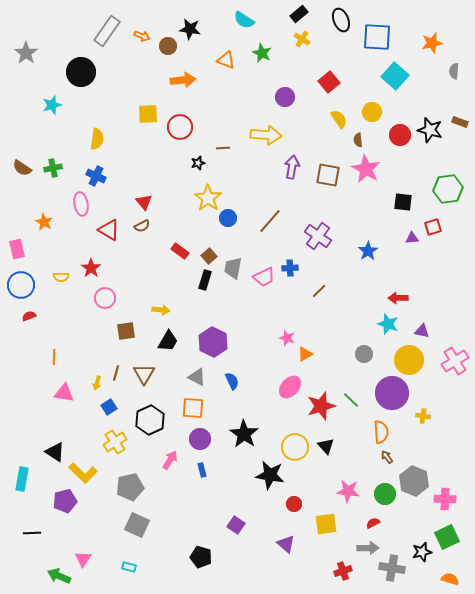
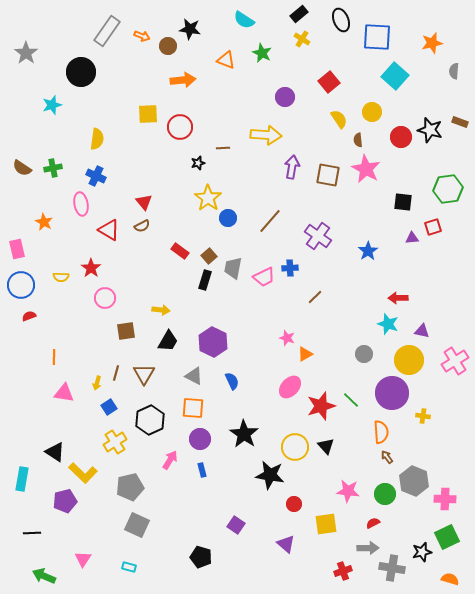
red circle at (400, 135): moved 1 px right, 2 px down
brown line at (319, 291): moved 4 px left, 6 px down
gray triangle at (197, 377): moved 3 px left, 1 px up
green arrow at (59, 576): moved 15 px left
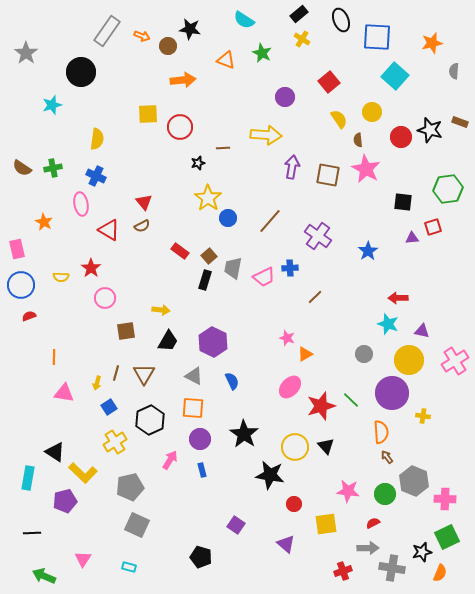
cyan rectangle at (22, 479): moved 6 px right, 1 px up
orange semicircle at (450, 579): moved 10 px left, 6 px up; rotated 96 degrees clockwise
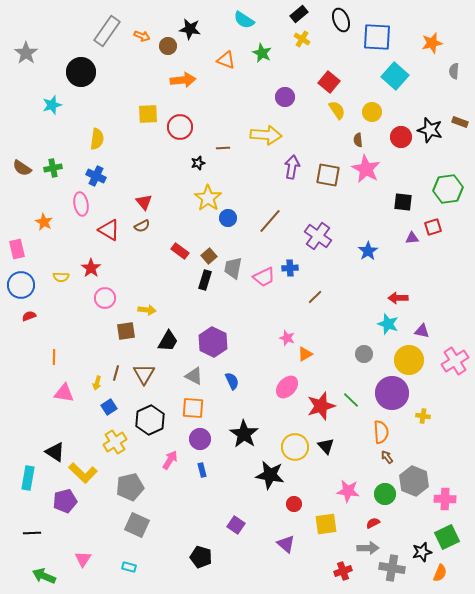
red square at (329, 82): rotated 10 degrees counterclockwise
yellow semicircle at (339, 119): moved 2 px left, 9 px up
yellow arrow at (161, 310): moved 14 px left
pink ellipse at (290, 387): moved 3 px left
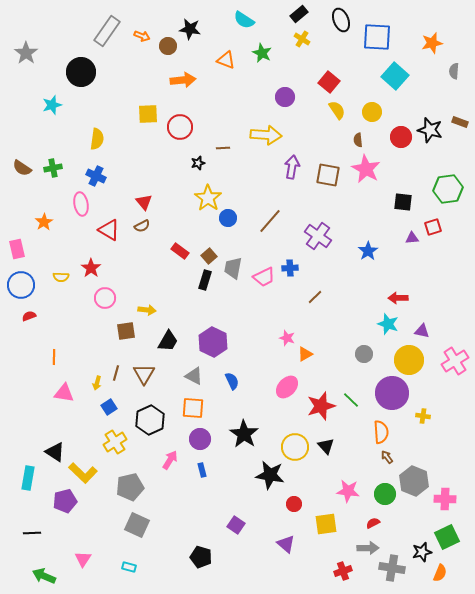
orange star at (44, 222): rotated 12 degrees clockwise
